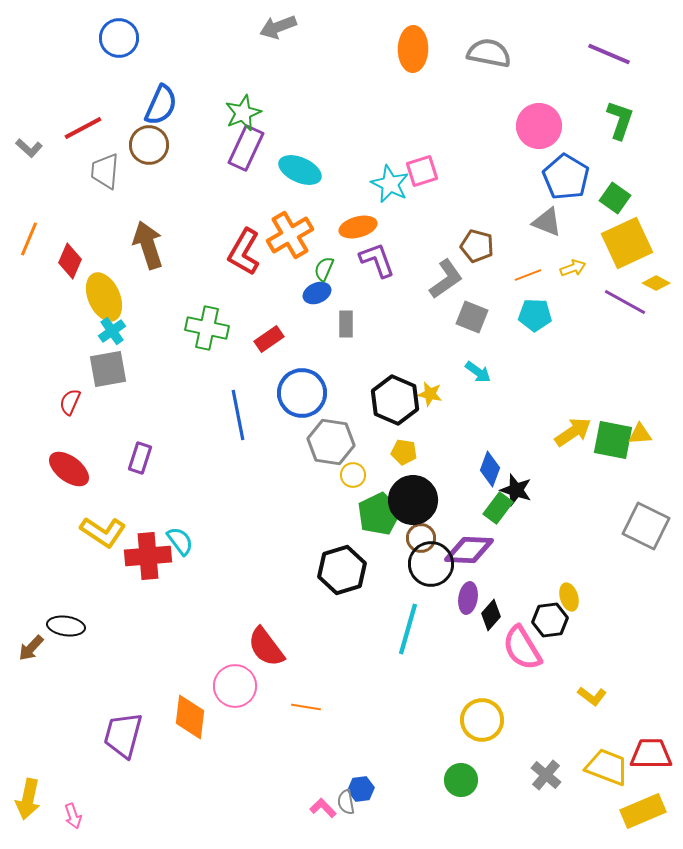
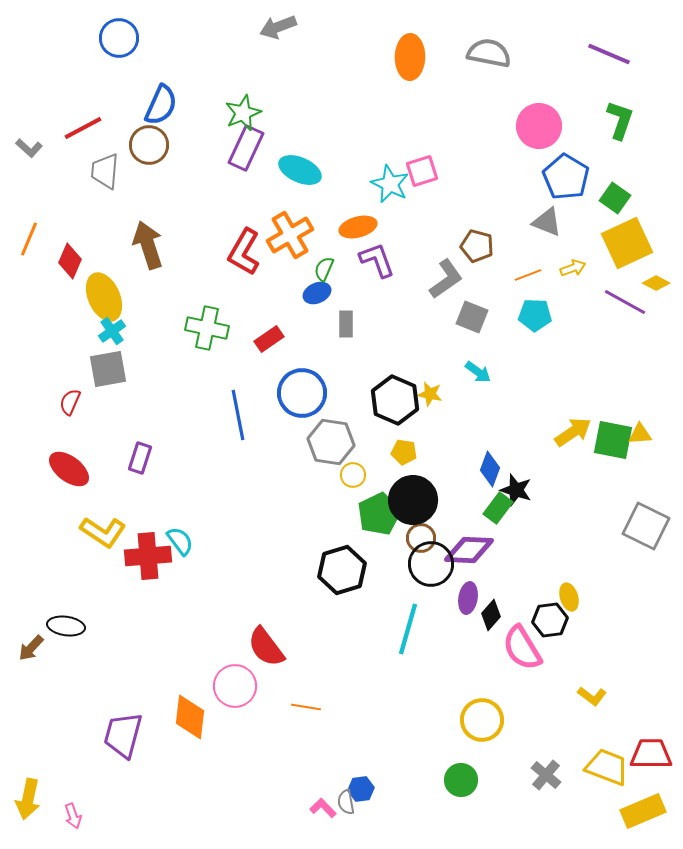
orange ellipse at (413, 49): moved 3 px left, 8 px down
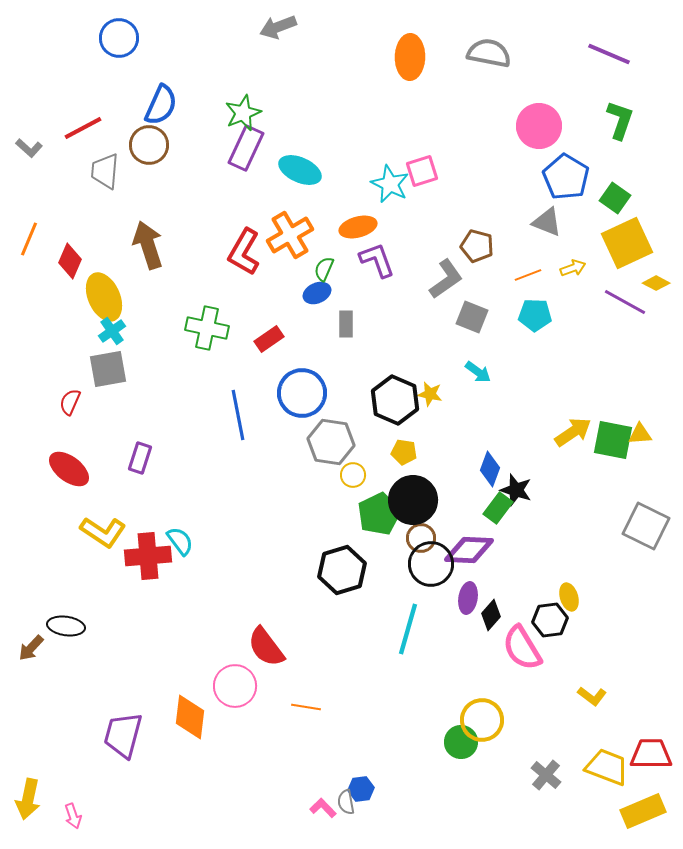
green circle at (461, 780): moved 38 px up
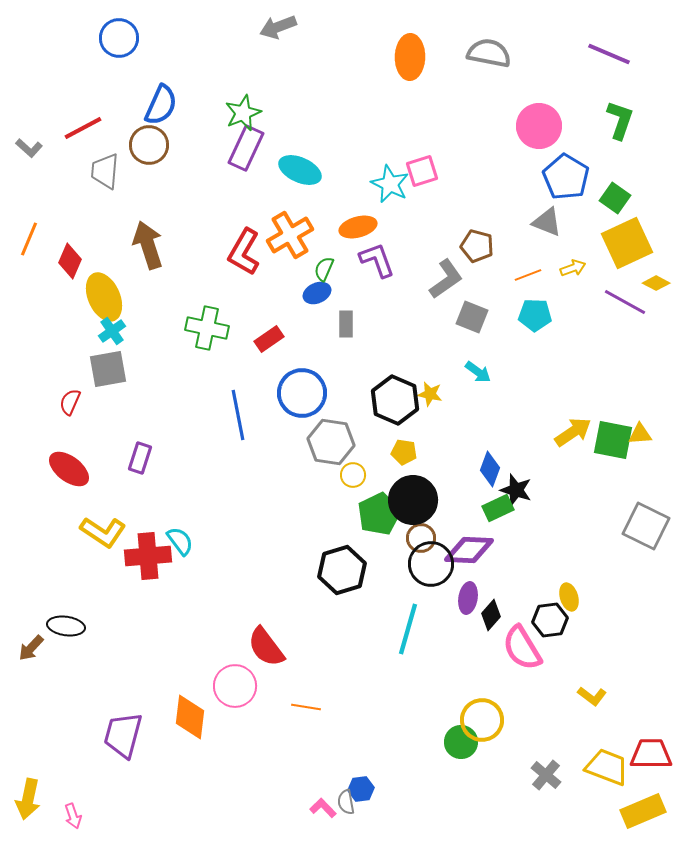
green rectangle at (498, 508): rotated 28 degrees clockwise
